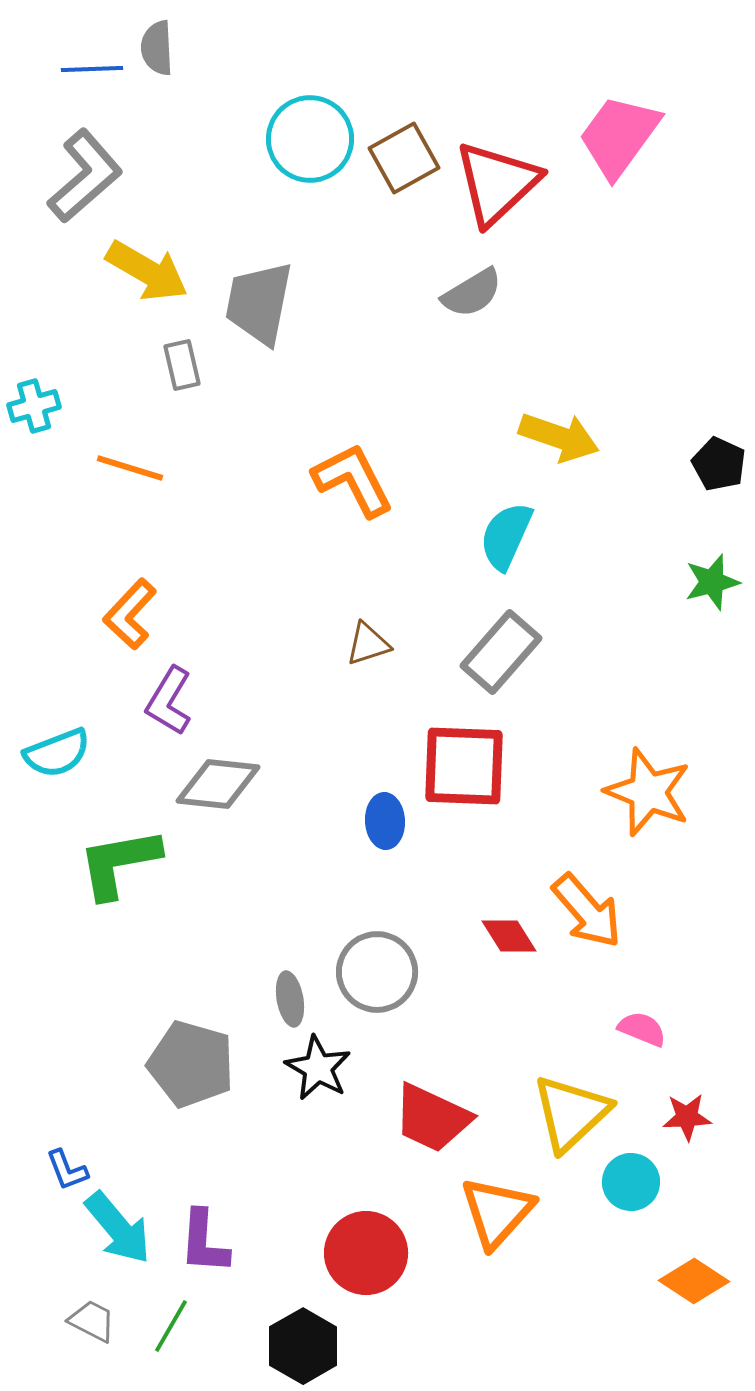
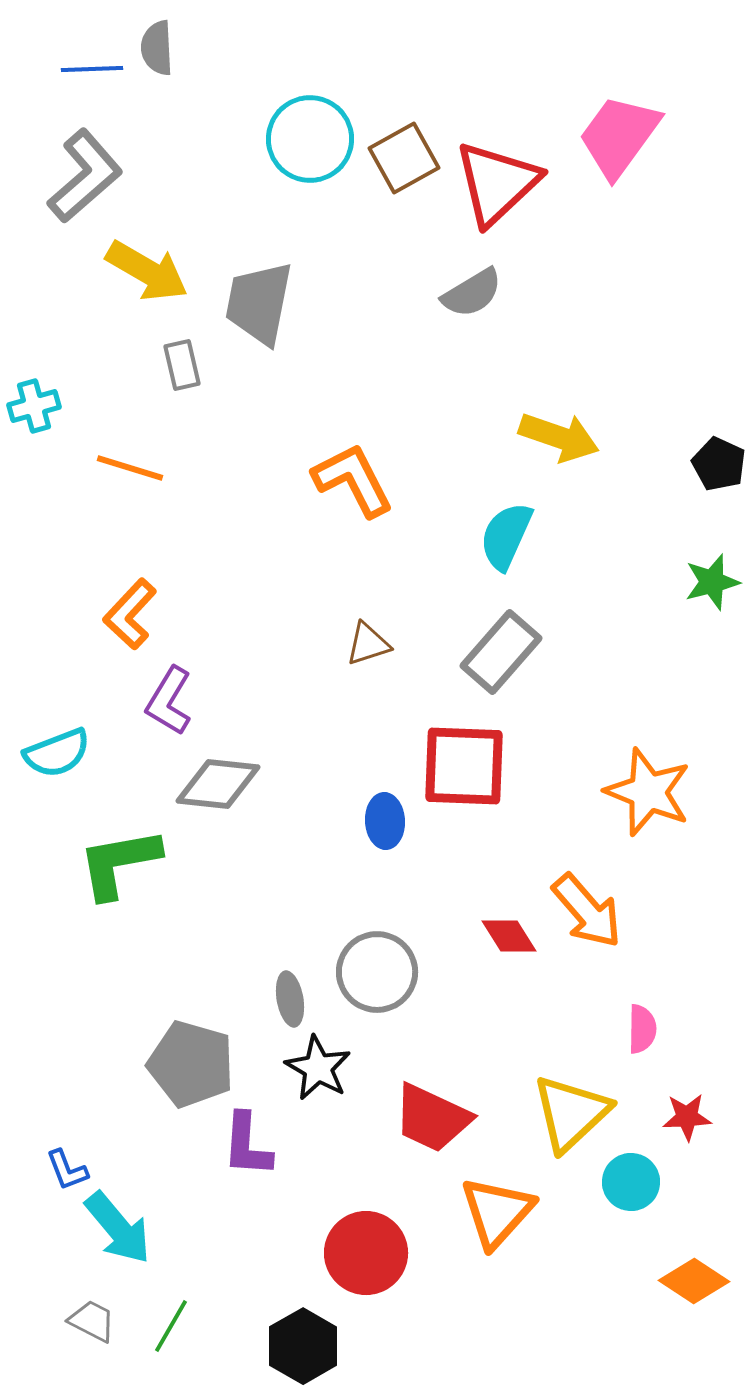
pink semicircle at (642, 1029): rotated 69 degrees clockwise
purple L-shape at (204, 1242): moved 43 px right, 97 px up
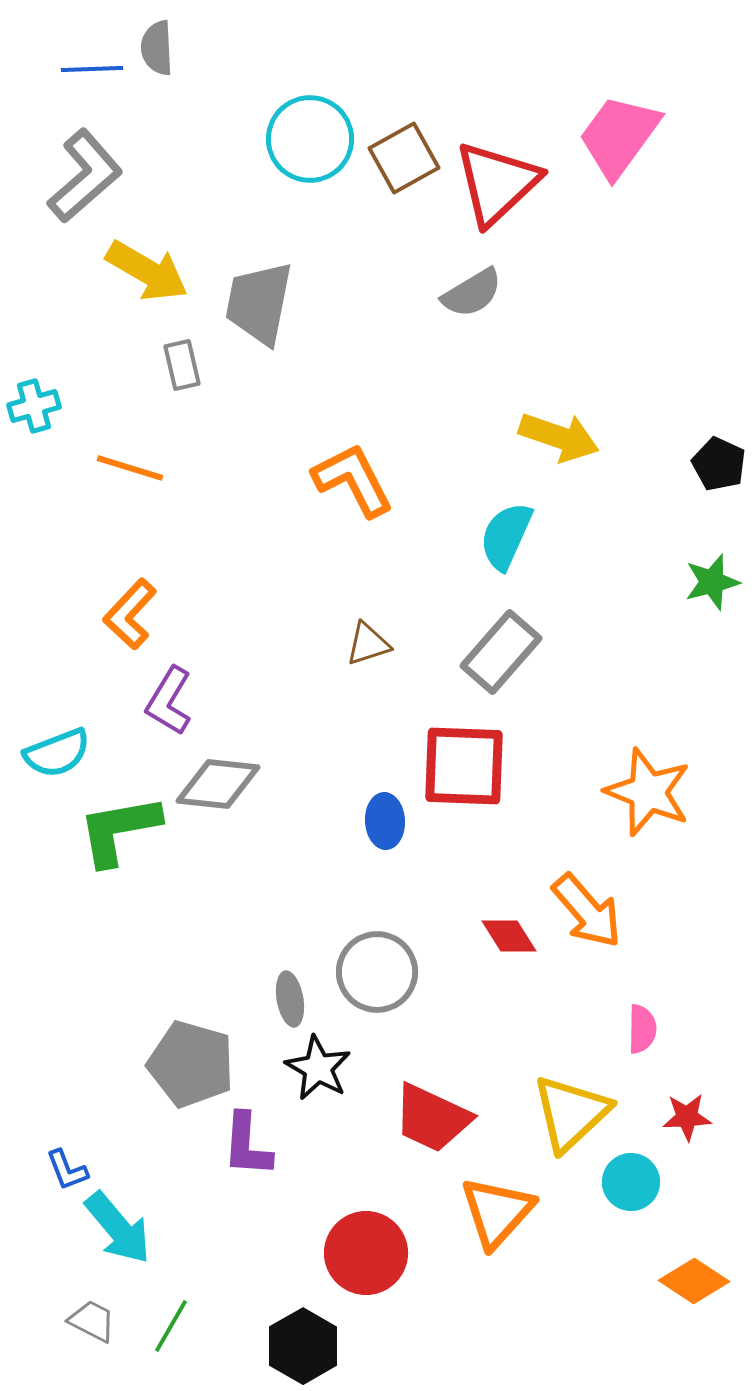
green L-shape at (119, 863): moved 33 px up
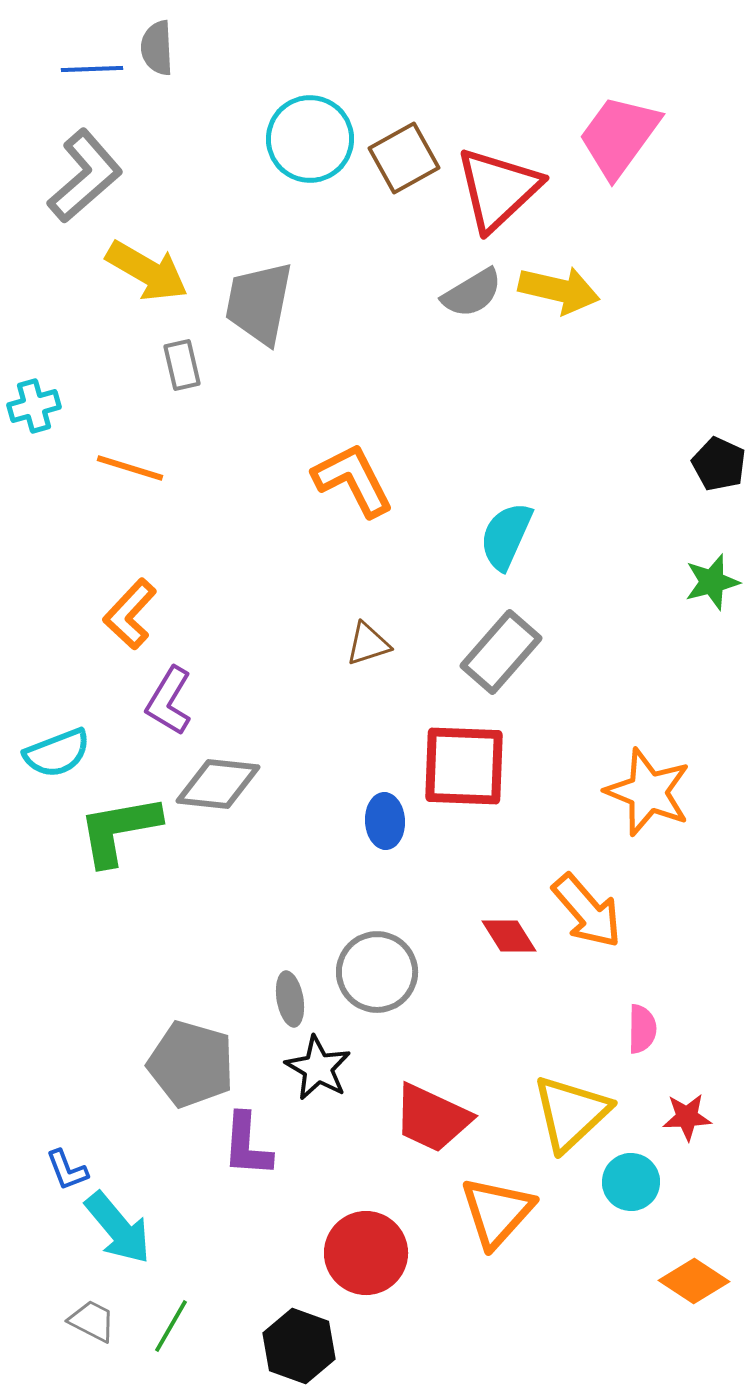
red triangle at (497, 183): moved 1 px right, 6 px down
yellow arrow at (559, 437): moved 147 px up; rotated 6 degrees counterclockwise
black hexagon at (303, 1346): moved 4 px left; rotated 10 degrees counterclockwise
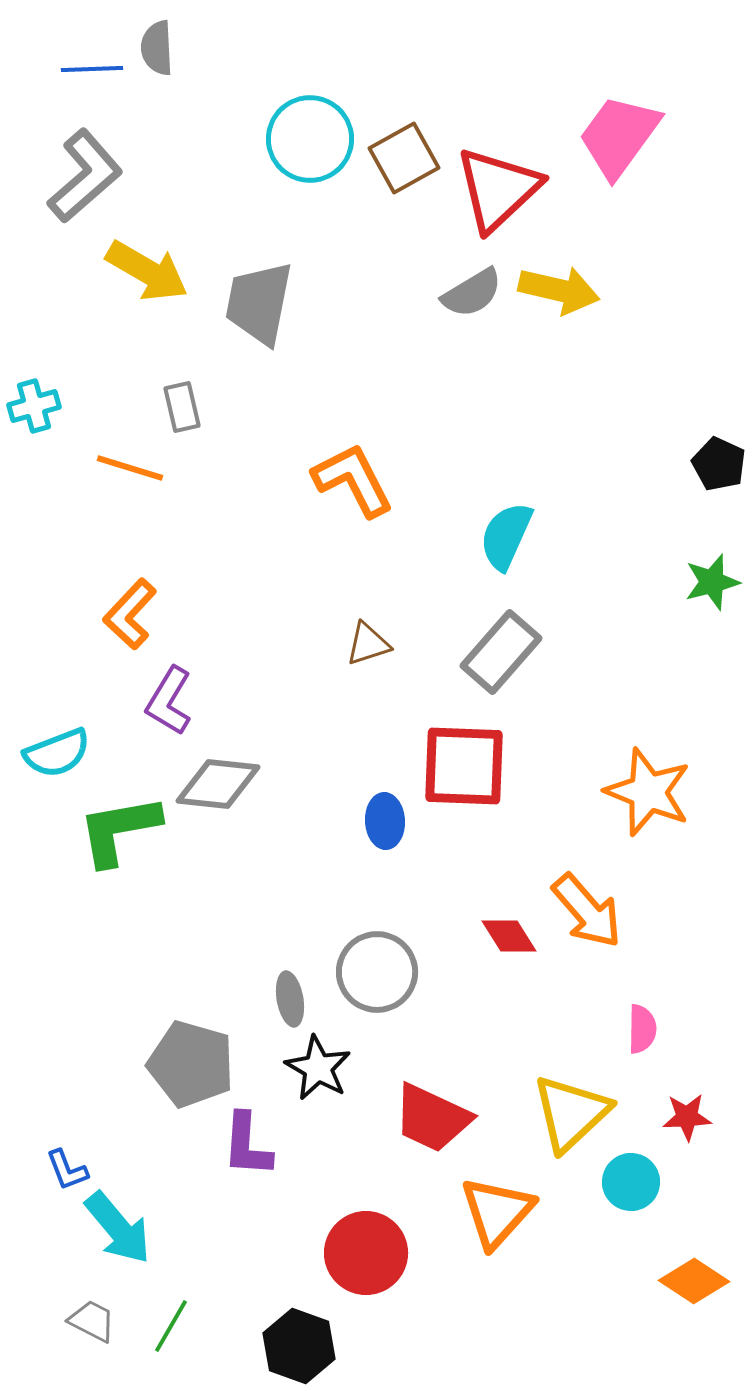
gray rectangle at (182, 365): moved 42 px down
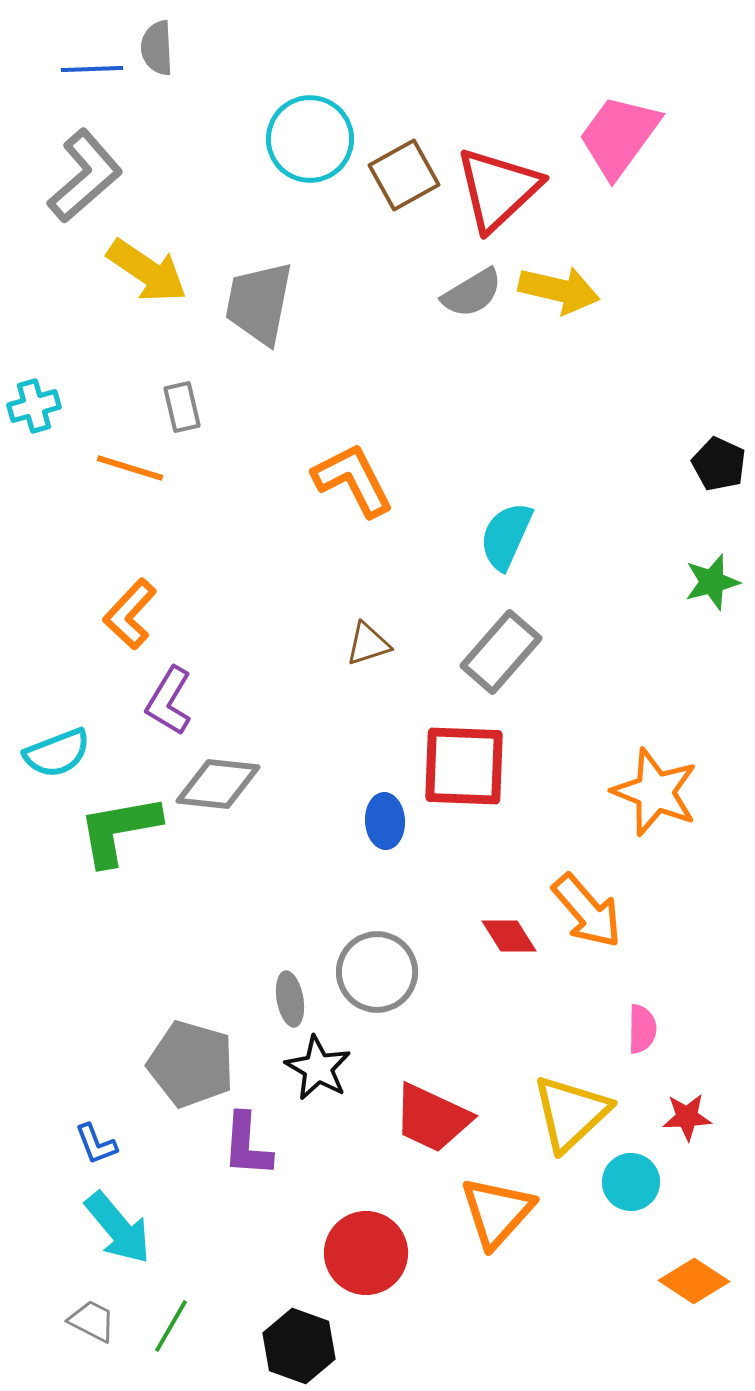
brown square at (404, 158): moved 17 px down
yellow arrow at (147, 271): rotated 4 degrees clockwise
orange star at (648, 792): moved 7 px right
blue L-shape at (67, 1170): moved 29 px right, 26 px up
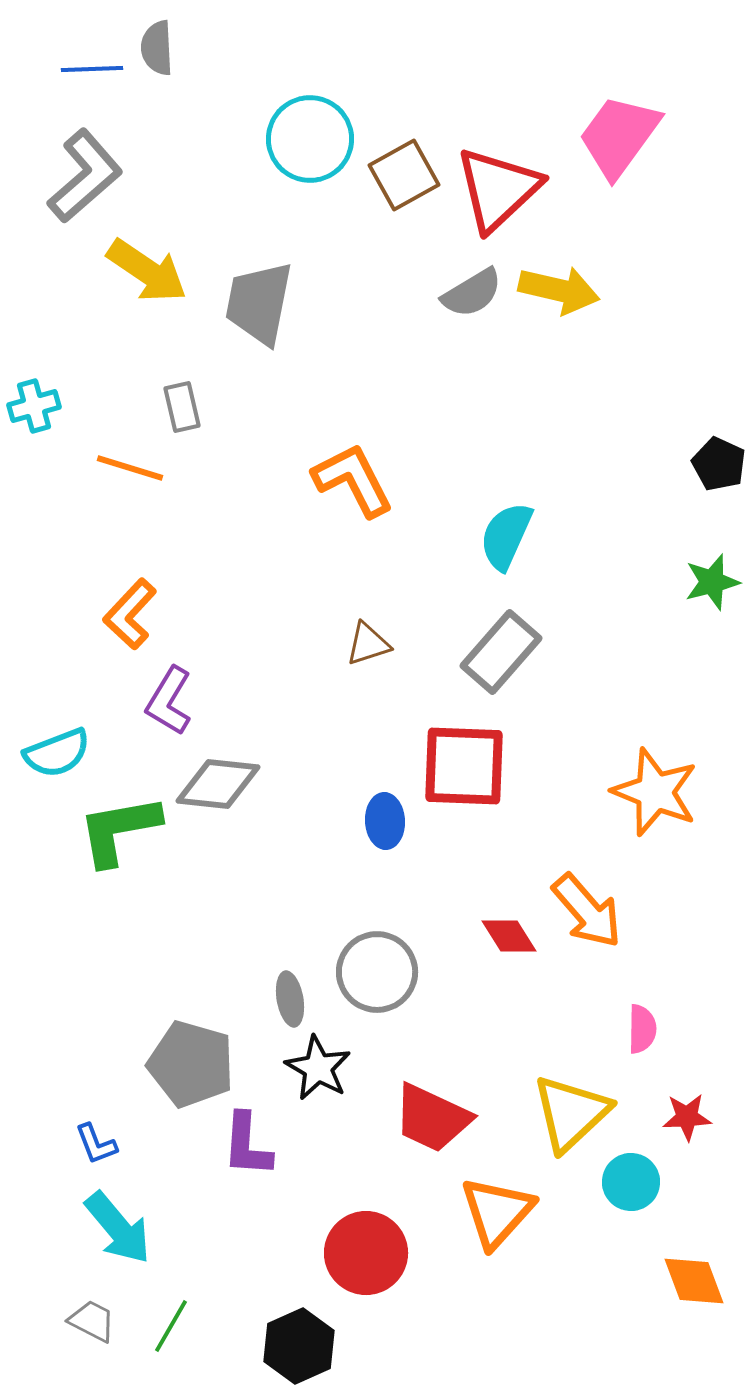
orange diamond at (694, 1281): rotated 36 degrees clockwise
black hexagon at (299, 1346): rotated 16 degrees clockwise
